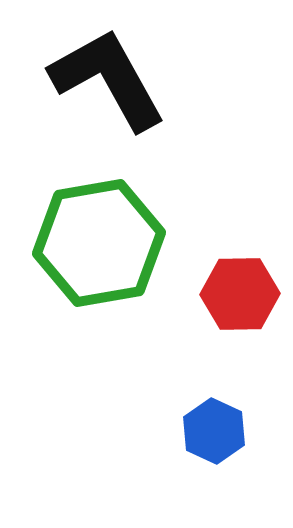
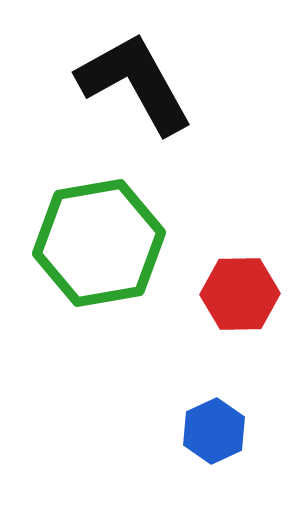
black L-shape: moved 27 px right, 4 px down
blue hexagon: rotated 10 degrees clockwise
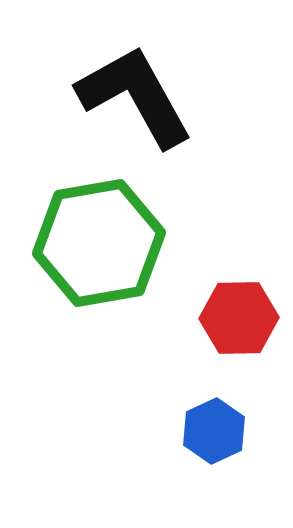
black L-shape: moved 13 px down
red hexagon: moved 1 px left, 24 px down
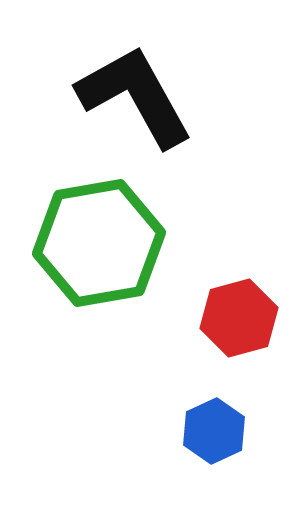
red hexagon: rotated 14 degrees counterclockwise
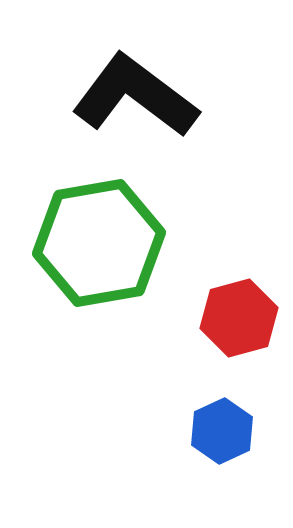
black L-shape: rotated 24 degrees counterclockwise
blue hexagon: moved 8 px right
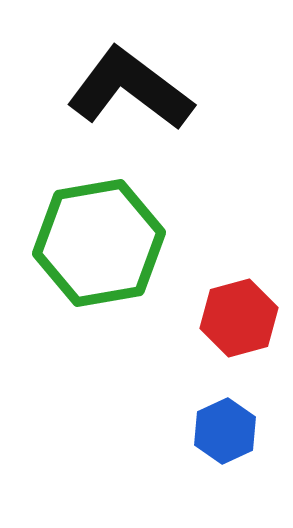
black L-shape: moved 5 px left, 7 px up
blue hexagon: moved 3 px right
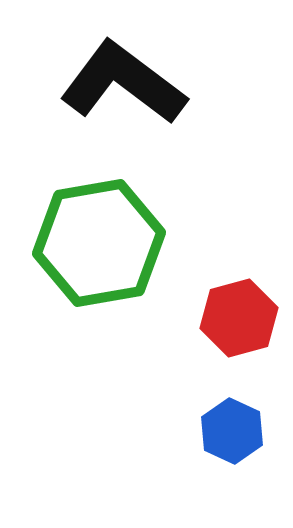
black L-shape: moved 7 px left, 6 px up
blue hexagon: moved 7 px right; rotated 10 degrees counterclockwise
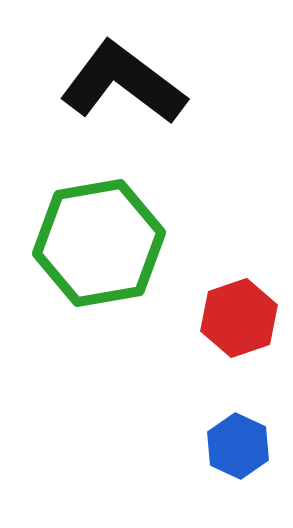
red hexagon: rotated 4 degrees counterclockwise
blue hexagon: moved 6 px right, 15 px down
